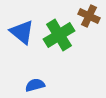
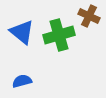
green cross: rotated 16 degrees clockwise
blue semicircle: moved 13 px left, 4 px up
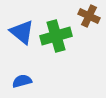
green cross: moved 3 px left, 1 px down
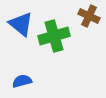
blue triangle: moved 1 px left, 8 px up
green cross: moved 2 px left
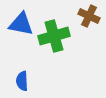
blue triangle: rotated 28 degrees counterclockwise
blue semicircle: rotated 78 degrees counterclockwise
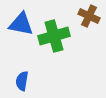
blue semicircle: rotated 12 degrees clockwise
